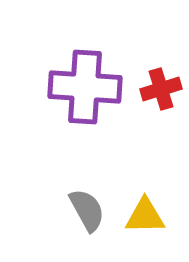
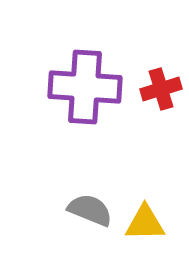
gray semicircle: moved 3 px right; rotated 39 degrees counterclockwise
yellow triangle: moved 7 px down
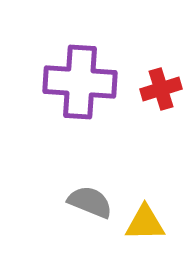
purple cross: moved 5 px left, 5 px up
gray semicircle: moved 8 px up
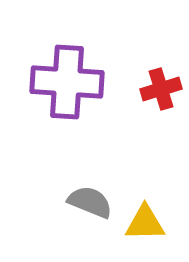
purple cross: moved 13 px left
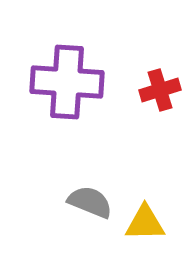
red cross: moved 1 px left, 1 px down
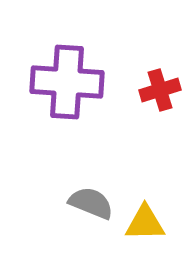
gray semicircle: moved 1 px right, 1 px down
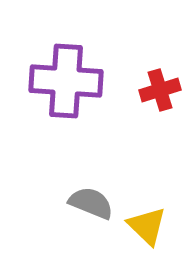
purple cross: moved 1 px left, 1 px up
yellow triangle: moved 2 px right, 3 px down; rotated 45 degrees clockwise
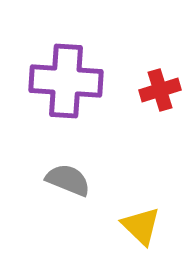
gray semicircle: moved 23 px left, 23 px up
yellow triangle: moved 6 px left
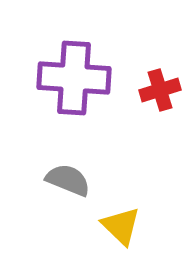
purple cross: moved 8 px right, 3 px up
yellow triangle: moved 20 px left
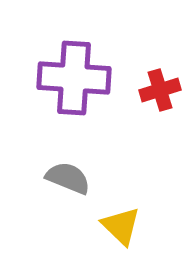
gray semicircle: moved 2 px up
